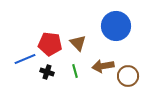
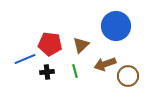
brown triangle: moved 3 px right, 2 px down; rotated 30 degrees clockwise
brown arrow: moved 2 px right, 2 px up; rotated 10 degrees counterclockwise
black cross: rotated 24 degrees counterclockwise
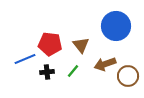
brown triangle: rotated 24 degrees counterclockwise
green line: moved 2 px left; rotated 56 degrees clockwise
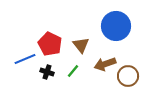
red pentagon: rotated 20 degrees clockwise
black cross: rotated 24 degrees clockwise
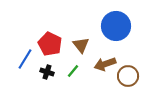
blue line: rotated 35 degrees counterclockwise
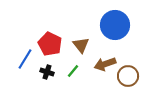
blue circle: moved 1 px left, 1 px up
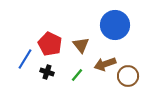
green line: moved 4 px right, 4 px down
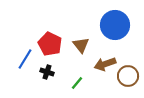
green line: moved 8 px down
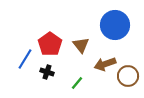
red pentagon: rotated 10 degrees clockwise
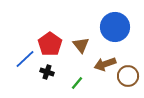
blue circle: moved 2 px down
blue line: rotated 15 degrees clockwise
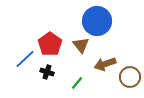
blue circle: moved 18 px left, 6 px up
brown circle: moved 2 px right, 1 px down
